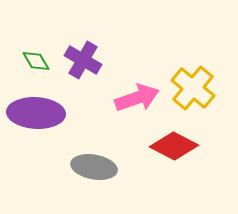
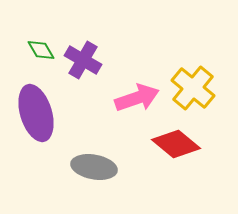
green diamond: moved 5 px right, 11 px up
purple ellipse: rotated 70 degrees clockwise
red diamond: moved 2 px right, 2 px up; rotated 12 degrees clockwise
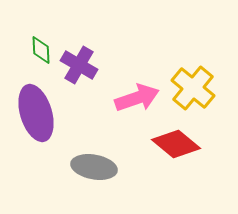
green diamond: rotated 28 degrees clockwise
purple cross: moved 4 px left, 5 px down
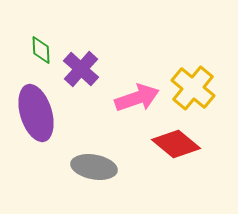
purple cross: moved 2 px right, 4 px down; rotated 12 degrees clockwise
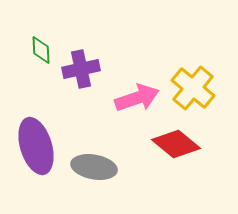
purple cross: rotated 36 degrees clockwise
purple ellipse: moved 33 px down
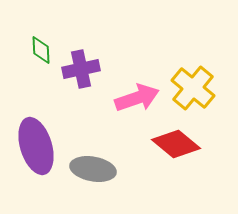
gray ellipse: moved 1 px left, 2 px down
